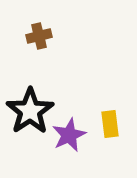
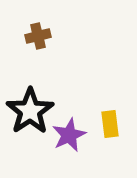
brown cross: moved 1 px left
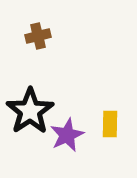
yellow rectangle: rotated 8 degrees clockwise
purple star: moved 2 px left
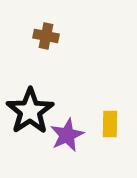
brown cross: moved 8 px right; rotated 25 degrees clockwise
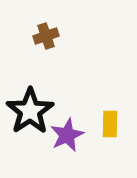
brown cross: rotated 30 degrees counterclockwise
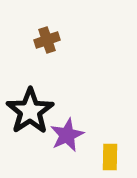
brown cross: moved 1 px right, 4 px down
yellow rectangle: moved 33 px down
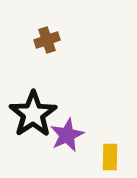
black star: moved 3 px right, 3 px down
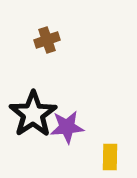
purple star: moved 8 px up; rotated 20 degrees clockwise
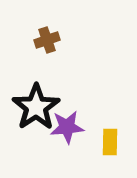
black star: moved 3 px right, 7 px up
yellow rectangle: moved 15 px up
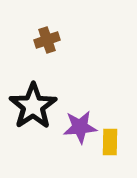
black star: moved 3 px left, 1 px up
purple star: moved 13 px right
